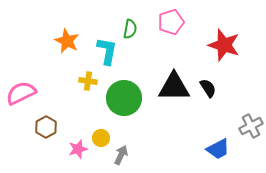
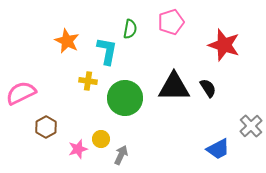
green circle: moved 1 px right
gray cross: rotated 15 degrees counterclockwise
yellow circle: moved 1 px down
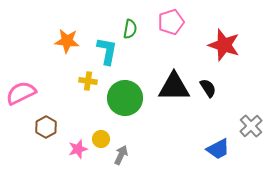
orange star: rotated 20 degrees counterclockwise
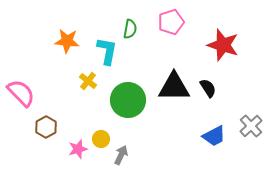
red star: moved 1 px left
yellow cross: rotated 30 degrees clockwise
pink semicircle: rotated 72 degrees clockwise
green circle: moved 3 px right, 2 px down
blue trapezoid: moved 4 px left, 13 px up
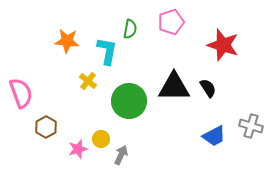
pink semicircle: rotated 24 degrees clockwise
green circle: moved 1 px right, 1 px down
gray cross: rotated 30 degrees counterclockwise
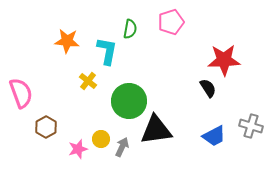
red star: moved 1 px right, 15 px down; rotated 20 degrees counterclockwise
black triangle: moved 18 px left, 43 px down; rotated 8 degrees counterclockwise
gray arrow: moved 1 px right, 8 px up
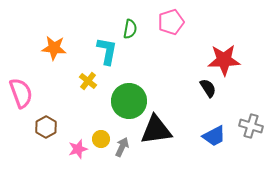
orange star: moved 13 px left, 7 px down
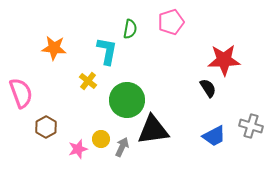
green circle: moved 2 px left, 1 px up
black triangle: moved 3 px left
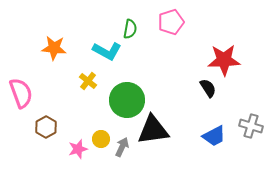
cyan L-shape: rotated 108 degrees clockwise
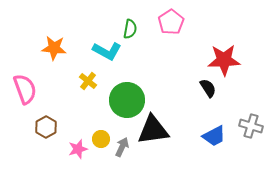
pink pentagon: rotated 15 degrees counterclockwise
pink semicircle: moved 4 px right, 4 px up
